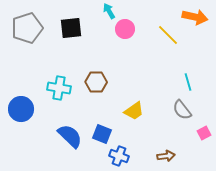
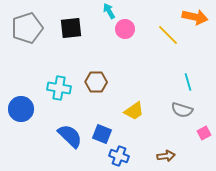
gray semicircle: rotated 35 degrees counterclockwise
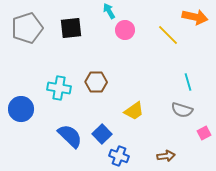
pink circle: moved 1 px down
blue square: rotated 24 degrees clockwise
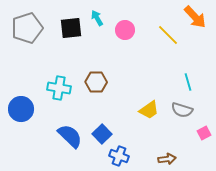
cyan arrow: moved 12 px left, 7 px down
orange arrow: rotated 35 degrees clockwise
yellow trapezoid: moved 15 px right, 1 px up
brown arrow: moved 1 px right, 3 px down
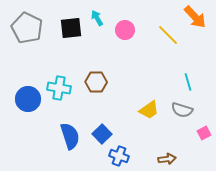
gray pentagon: rotated 28 degrees counterclockwise
blue circle: moved 7 px right, 10 px up
blue semicircle: rotated 28 degrees clockwise
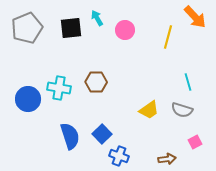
gray pentagon: rotated 24 degrees clockwise
yellow line: moved 2 px down; rotated 60 degrees clockwise
pink square: moved 9 px left, 9 px down
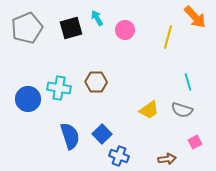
black square: rotated 10 degrees counterclockwise
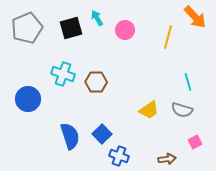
cyan cross: moved 4 px right, 14 px up; rotated 10 degrees clockwise
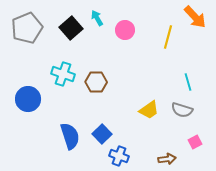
black square: rotated 25 degrees counterclockwise
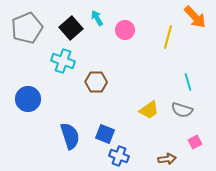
cyan cross: moved 13 px up
blue square: moved 3 px right; rotated 24 degrees counterclockwise
